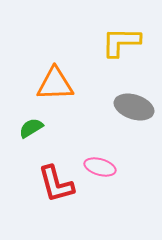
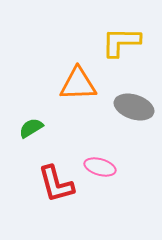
orange triangle: moved 23 px right
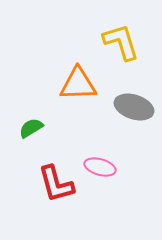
yellow L-shape: rotated 72 degrees clockwise
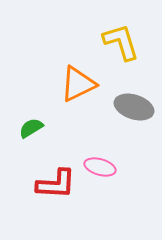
orange triangle: rotated 24 degrees counterclockwise
red L-shape: rotated 72 degrees counterclockwise
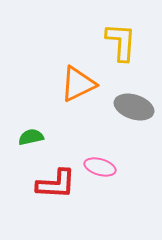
yellow L-shape: rotated 21 degrees clockwise
green semicircle: moved 9 px down; rotated 20 degrees clockwise
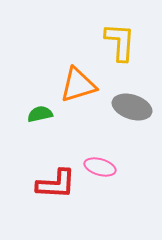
yellow L-shape: moved 1 px left
orange triangle: moved 1 px down; rotated 9 degrees clockwise
gray ellipse: moved 2 px left
green semicircle: moved 9 px right, 23 px up
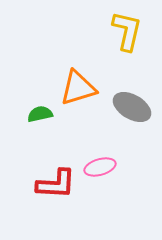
yellow L-shape: moved 7 px right, 11 px up; rotated 9 degrees clockwise
orange triangle: moved 3 px down
gray ellipse: rotated 12 degrees clockwise
pink ellipse: rotated 32 degrees counterclockwise
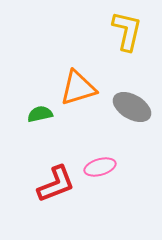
red L-shape: rotated 24 degrees counterclockwise
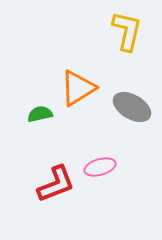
orange triangle: rotated 15 degrees counterclockwise
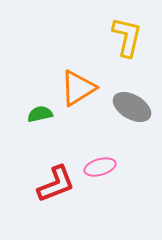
yellow L-shape: moved 6 px down
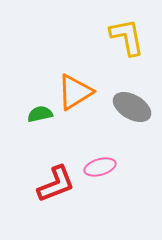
yellow L-shape: rotated 24 degrees counterclockwise
orange triangle: moved 3 px left, 4 px down
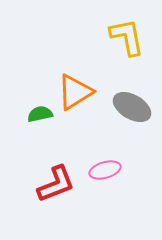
pink ellipse: moved 5 px right, 3 px down
